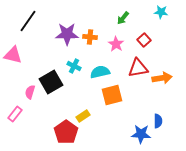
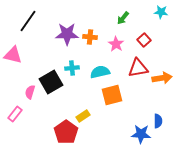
cyan cross: moved 2 px left, 2 px down; rotated 32 degrees counterclockwise
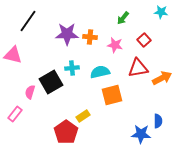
pink star: moved 1 px left, 1 px down; rotated 21 degrees counterclockwise
orange arrow: rotated 18 degrees counterclockwise
